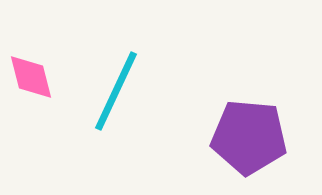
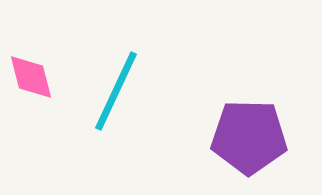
purple pentagon: rotated 4 degrees counterclockwise
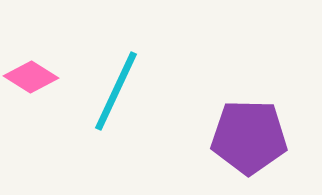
pink diamond: rotated 44 degrees counterclockwise
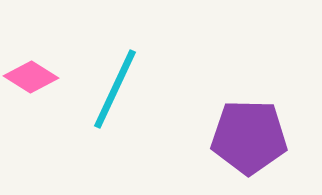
cyan line: moved 1 px left, 2 px up
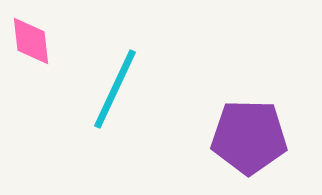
pink diamond: moved 36 px up; rotated 52 degrees clockwise
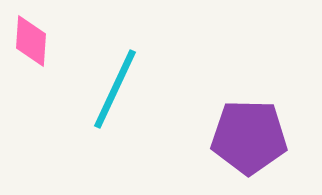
pink diamond: rotated 10 degrees clockwise
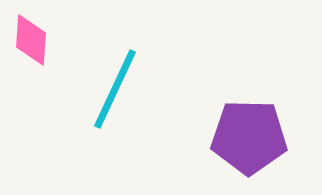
pink diamond: moved 1 px up
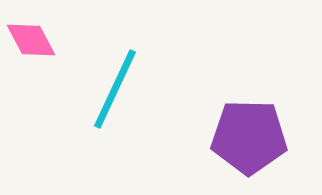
pink diamond: rotated 32 degrees counterclockwise
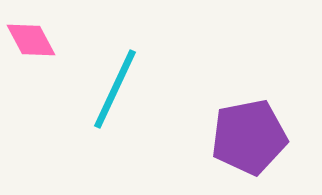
purple pentagon: rotated 12 degrees counterclockwise
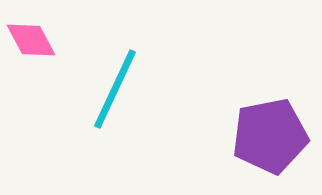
purple pentagon: moved 21 px right, 1 px up
